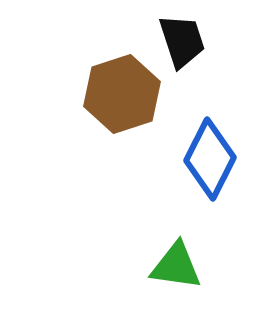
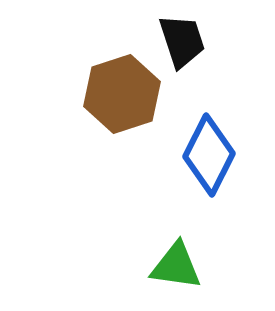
blue diamond: moved 1 px left, 4 px up
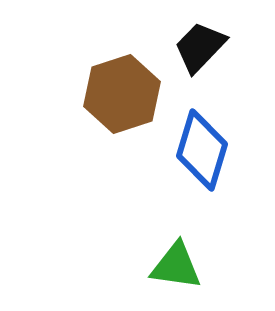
black trapezoid: moved 18 px right, 6 px down; rotated 118 degrees counterclockwise
blue diamond: moved 7 px left, 5 px up; rotated 10 degrees counterclockwise
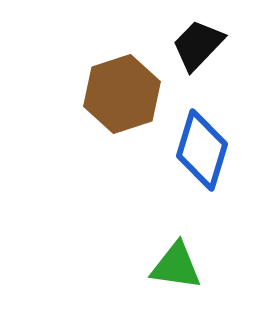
black trapezoid: moved 2 px left, 2 px up
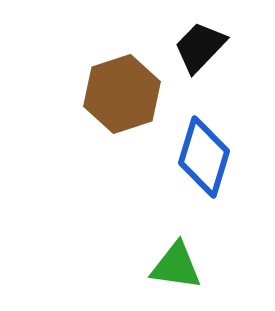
black trapezoid: moved 2 px right, 2 px down
blue diamond: moved 2 px right, 7 px down
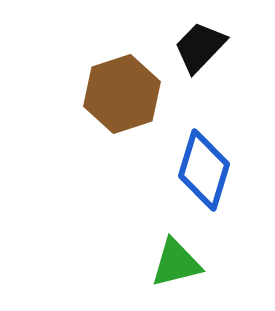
blue diamond: moved 13 px down
green triangle: moved 3 px up; rotated 22 degrees counterclockwise
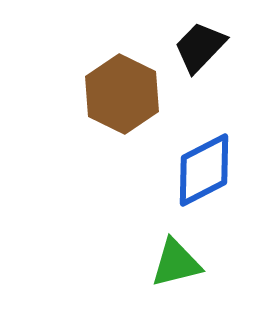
brown hexagon: rotated 16 degrees counterclockwise
blue diamond: rotated 46 degrees clockwise
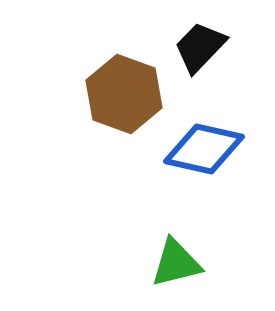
brown hexagon: moved 2 px right; rotated 6 degrees counterclockwise
blue diamond: moved 21 px up; rotated 40 degrees clockwise
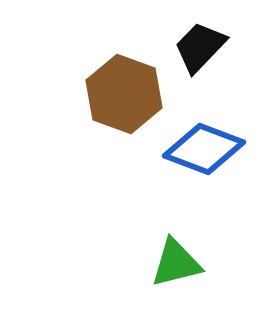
blue diamond: rotated 8 degrees clockwise
